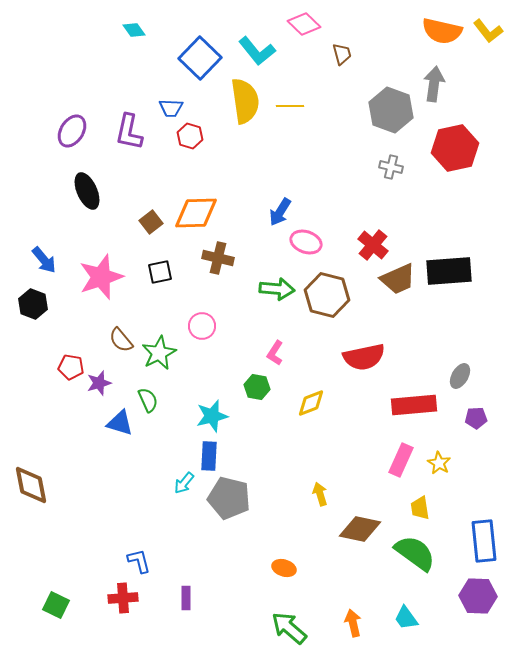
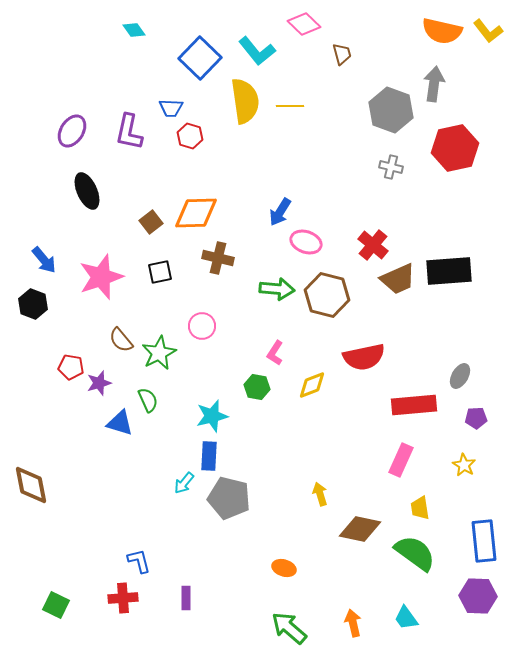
yellow diamond at (311, 403): moved 1 px right, 18 px up
yellow star at (439, 463): moved 25 px right, 2 px down
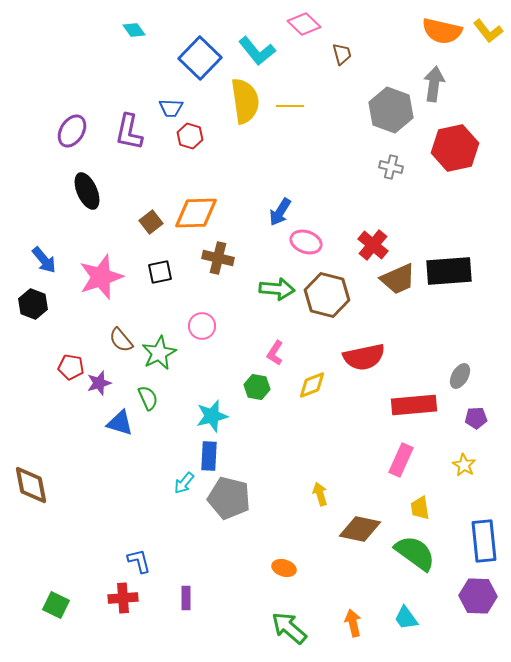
green semicircle at (148, 400): moved 2 px up
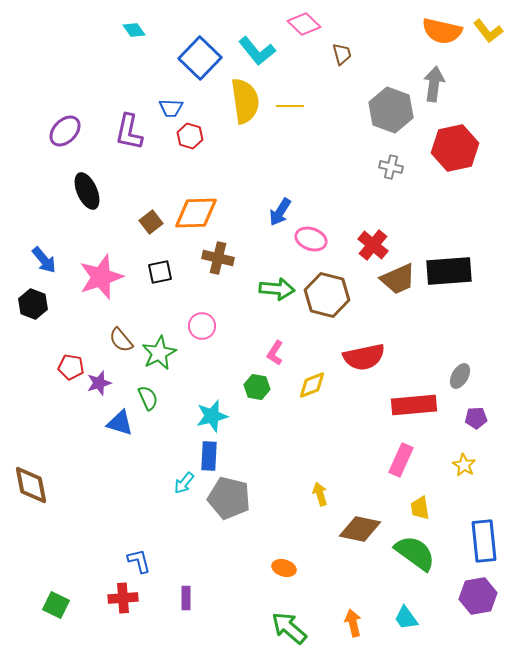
purple ellipse at (72, 131): moved 7 px left; rotated 12 degrees clockwise
pink ellipse at (306, 242): moved 5 px right, 3 px up
purple hexagon at (478, 596): rotated 12 degrees counterclockwise
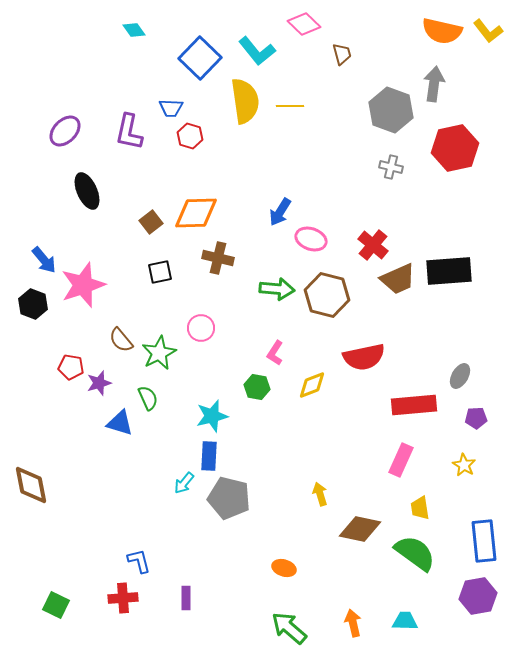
pink star at (101, 277): moved 18 px left, 8 px down
pink circle at (202, 326): moved 1 px left, 2 px down
cyan trapezoid at (406, 618): moved 1 px left, 3 px down; rotated 128 degrees clockwise
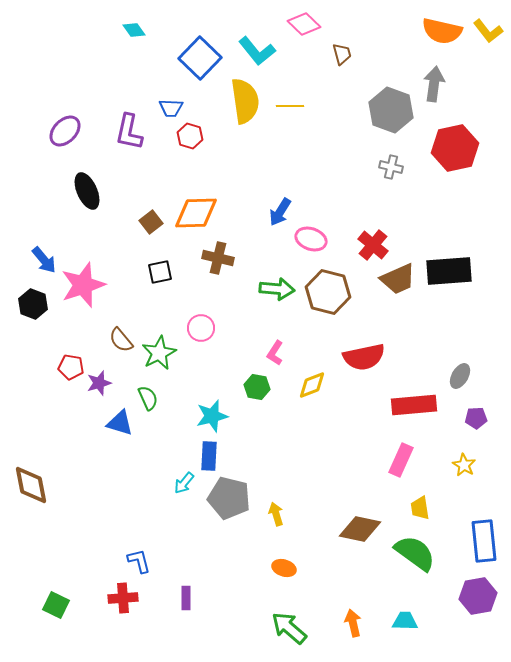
brown hexagon at (327, 295): moved 1 px right, 3 px up
yellow arrow at (320, 494): moved 44 px left, 20 px down
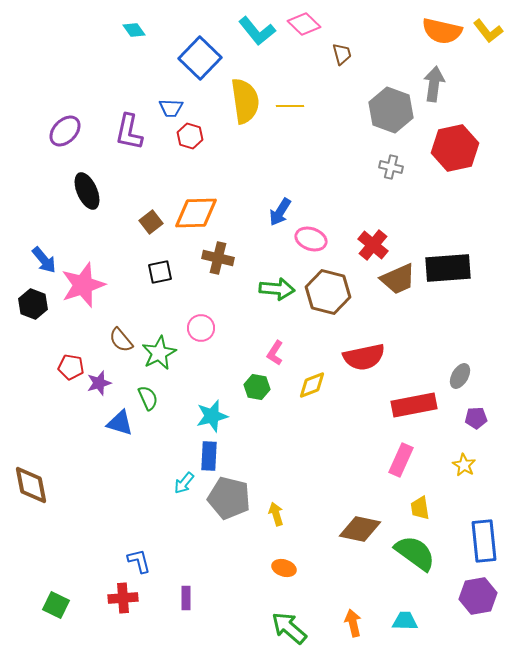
cyan L-shape at (257, 51): moved 20 px up
black rectangle at (449, 271): moved 1 px left, 3 px up
red rectangle at (414, 405): rotated 6 degrees counterclockwise
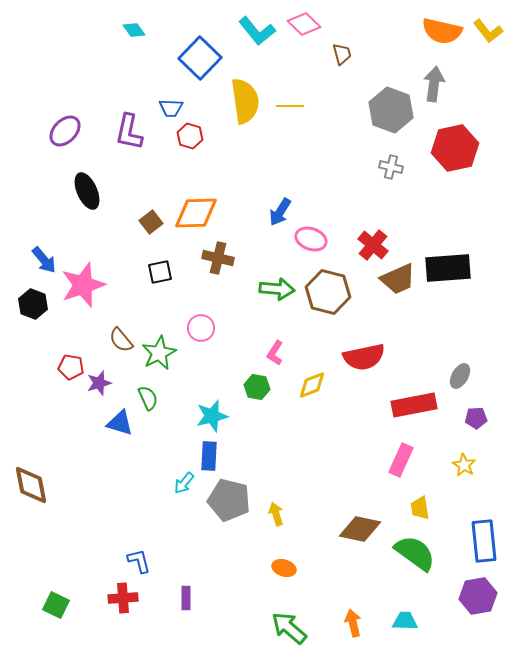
gray pentagon at (229, 498): moved 2 px down
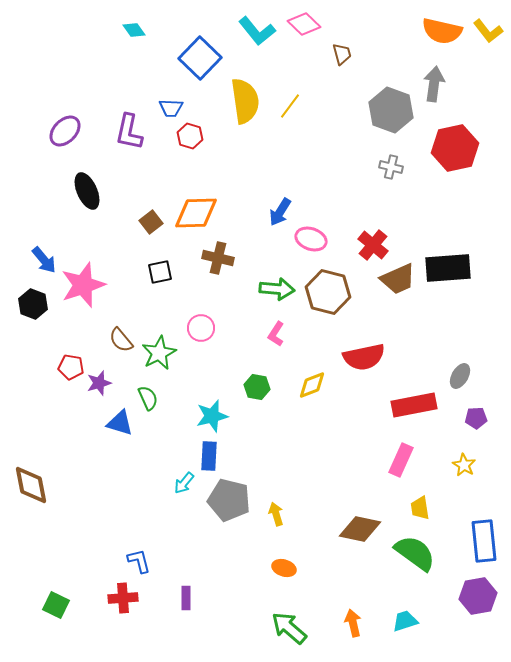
yellow line at (290, 106): rotated 52 degrees counterclockwise
pink L-shape at (275, 353): moved 1 px right, 19 px up
cyan trapezoid at (405, 621): rotated 20 degrees counterclockwise
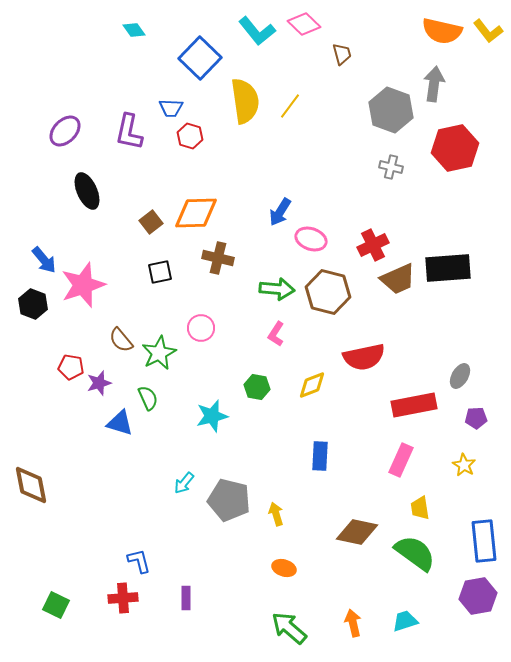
red cross at (373, 245): rotated 24 degrees clockwise
blue rectangle at (209, 456): moved 111 px right
brown diamond at (360, 529): moved 3 px left, 3 px down
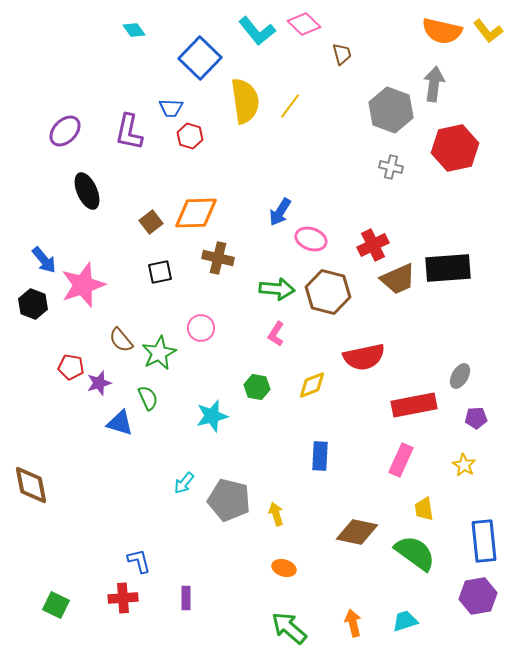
yellow trapezoid at (420, 508): moved 4 px right, 1 px down
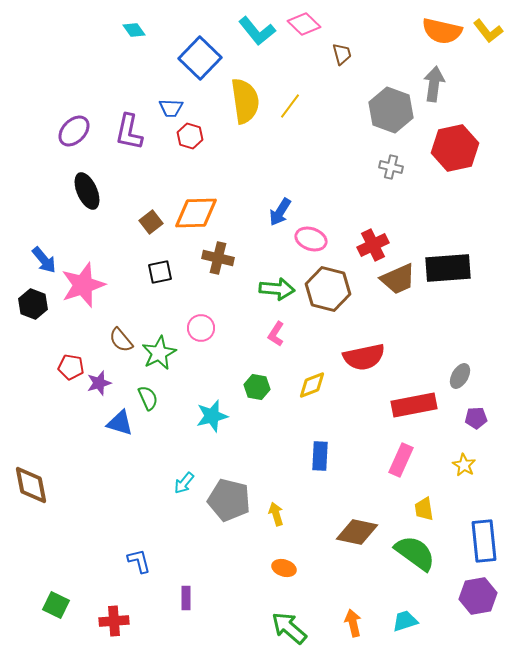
purple ellipse at (65, 131): moved 9 px right
brown hexagon at (328, 292): moved 3 px up
red cross at (123, 598): moved 9 px left, 23 px down
